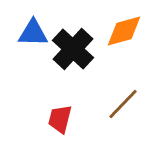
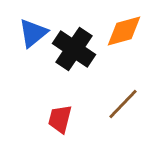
blue triangle: rotated 40 degrees counterclockwise
black cross: moved 1 px right; rotated 9 degrees counterclockwise
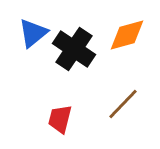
orange diamond: moved 3 px right, 4 px down
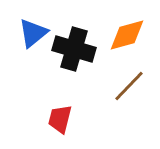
black cross: rotated 18 degrees counterclockwise
brown line: moved 6 px right, 18 px up
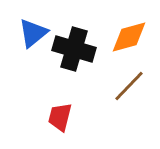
orange diamond: moved 2 px right, 2 px down
red trapezoid: moved 2 px up
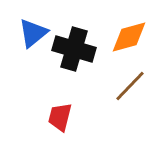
brown line: moved 1 px right
